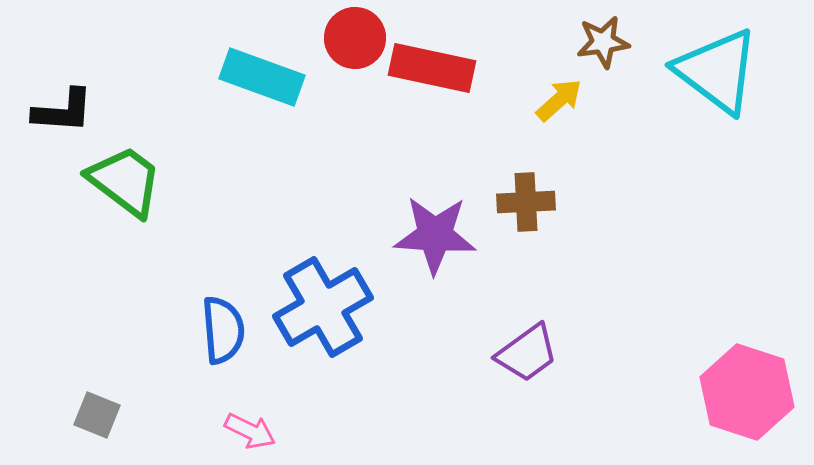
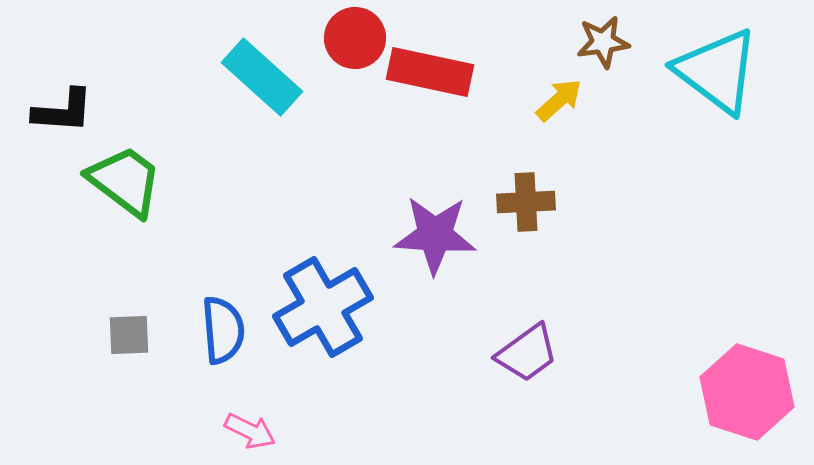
red rectangle: moved 2 px left, 4 px down
cyan rectangle: rotated 22 degrees clockwise
gray square: moved 32 px right, 80 px up; rotated 24 degrees counterclockwise
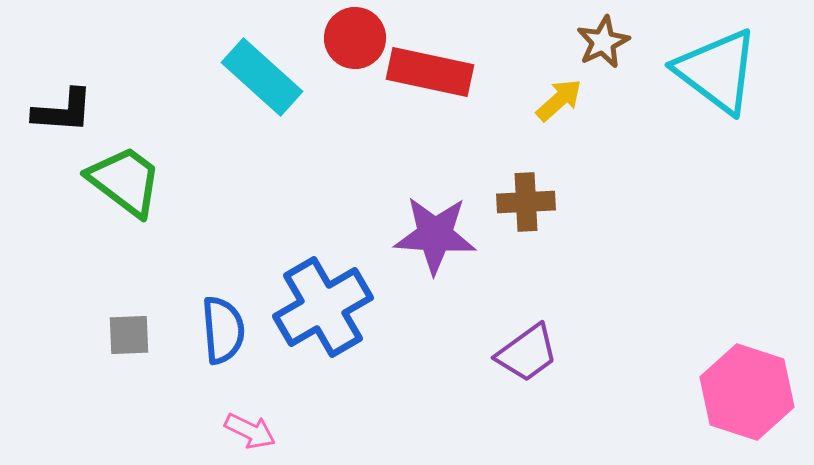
brown star: rotated 18 degrees counterclockwise
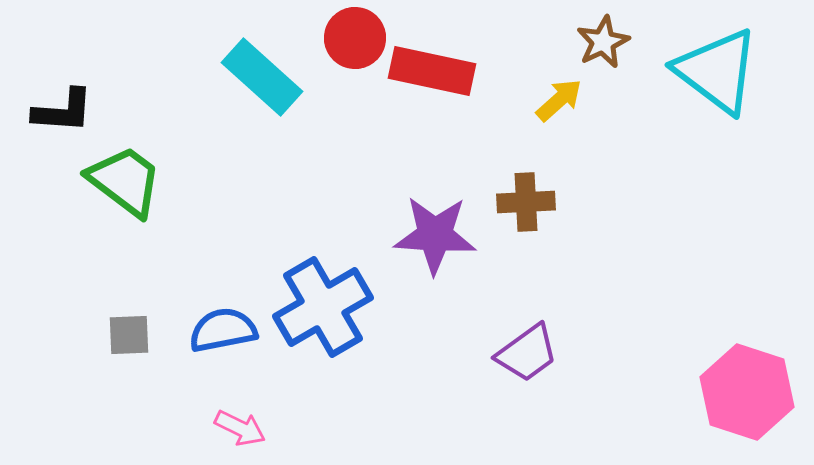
red rectangle: moved 2 px right, 1 px up
blue semicircle: rotated 96 degrees counterclockwise
pink arrow: moved 10 px left, 3 px up
